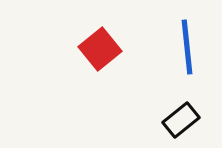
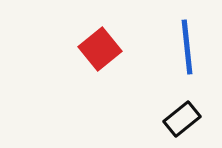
black rectangle: moved 1 px right, 1 px up
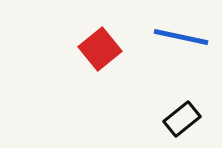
blue line: moved 6 px left, 10 px up; rotated 72 degrees counterclockwise
